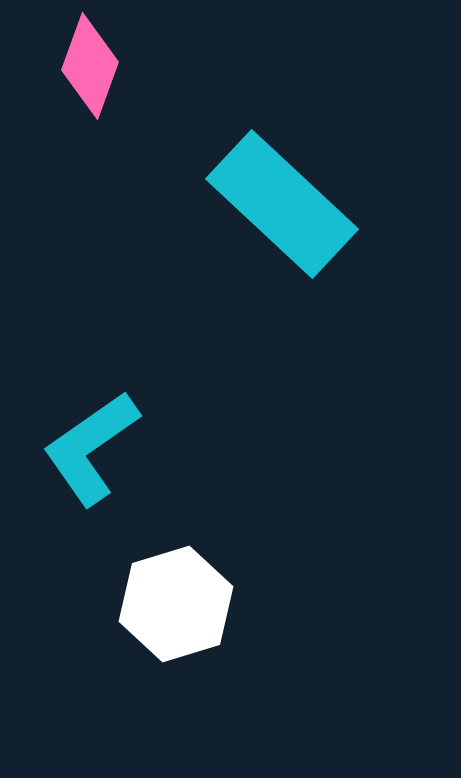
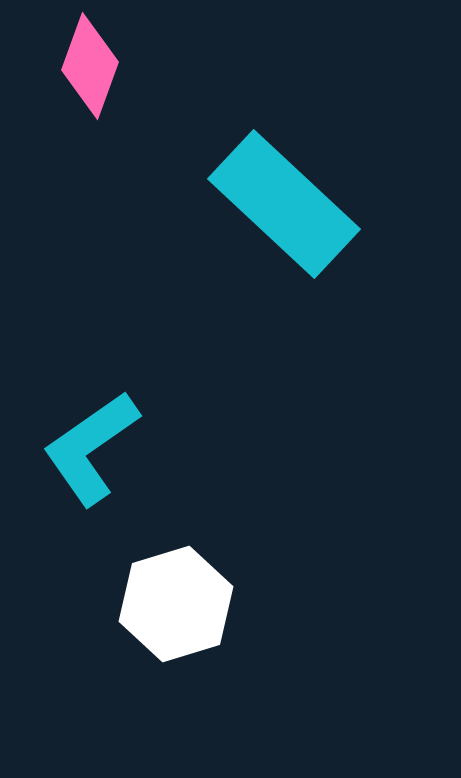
cyan rectangle: moved 2 px right
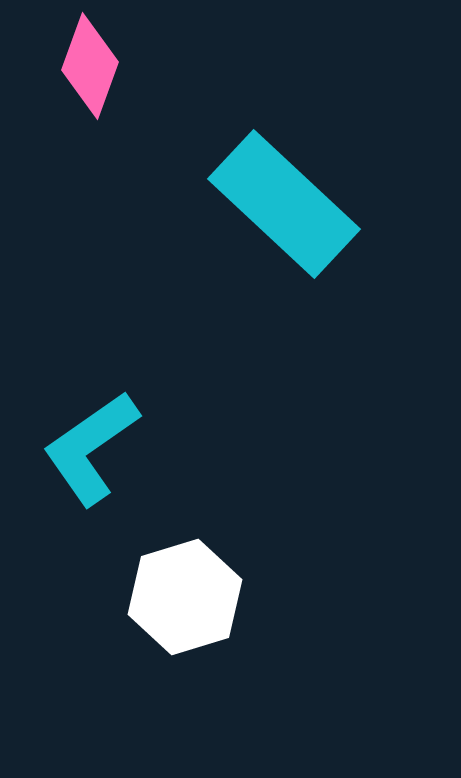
white hexagon: moved 9 px right, 7 px up
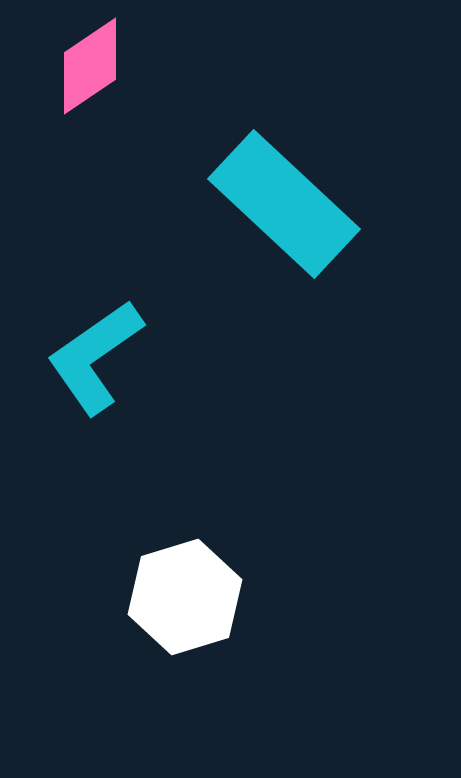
pink diamond: rotated 36 degrees clockwise
cyan L-shape: moved 4 px right, 91 px up
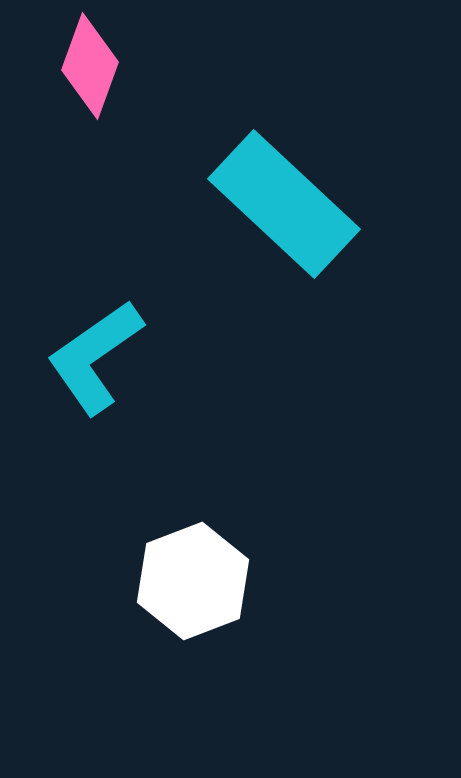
pink diamond: rotated 36 degrees counterclockwise
white hexagon: moved 8 px right, 16 px up; rotated 4 degrees counterclockwise
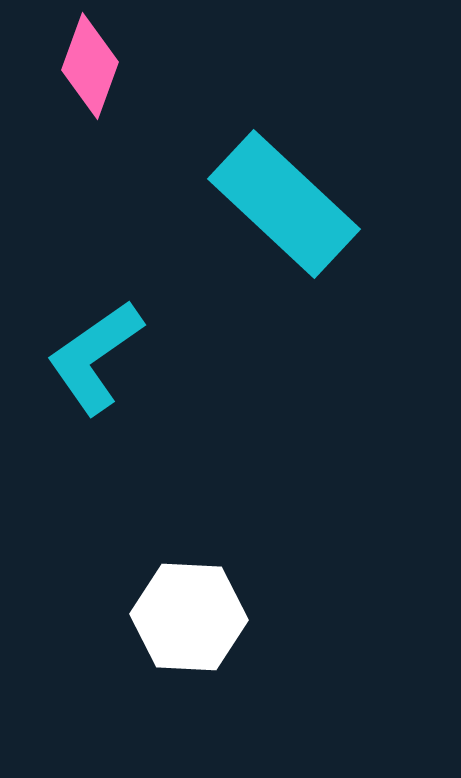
white hexagon: moved 4 px left, 36 px down; rotated 24 degrees clockwise
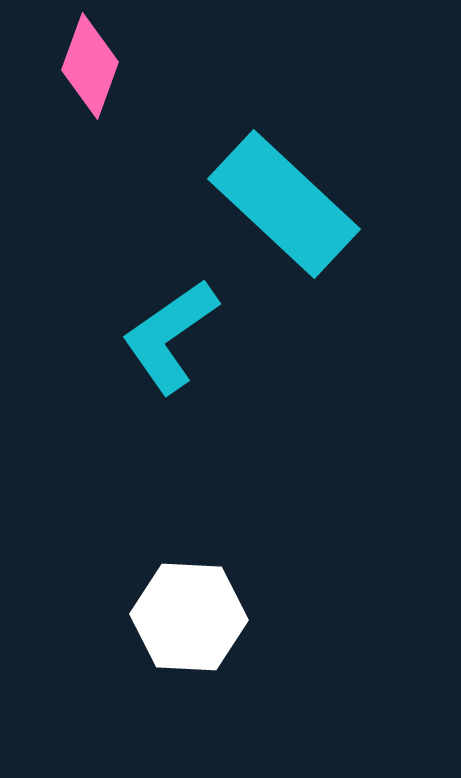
cyan L-shape: moved 75 px right, 21 px up
